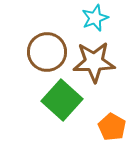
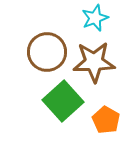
green square: moved 1 px right, 1 px down; rotated 6 degrees clockwise
orange pentagon: moved 6 px left, 7 px up
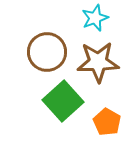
brown star: moved 4 px right
orange pentagon: moved 1 px right, 2 px down
